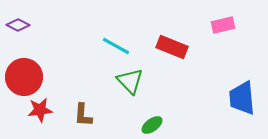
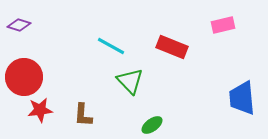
purple diamond: moved 1 px right; rotated 10 degrees counterclockwise
cyan line: moved 5 px left
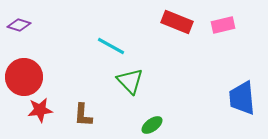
red rectangle: moved 5 px right, 25 px up
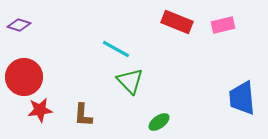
cyan line: moved 5 px right, 3 px down
green ellipse: moved 7 px right, 3 px up
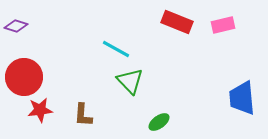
purple diamond: moved 3 px left, 1 px down
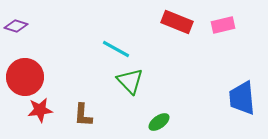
red circle: moved 1 px right
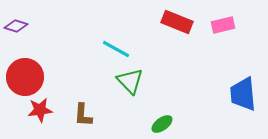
blue trapezoid: moved 1 px right, 4 px up
green ellipse: moved 3 px right, 2 px down
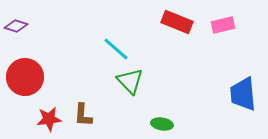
cyan line: rotated 12 degrees clockwise
red star: moved 9 px right, 9 px down
green ellipse: rotated 45 degrees clockwise
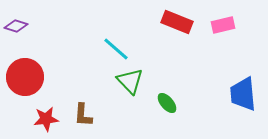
red star: moved 3 px left
green ellipse: moved 5 px right, 21 px up; rotated 40 degrees clockwise
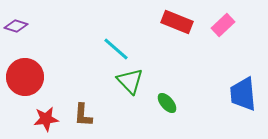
pink rectangle: rotated 30 degrees counterclockwise
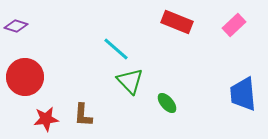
pink rectangle: moved 11 px right
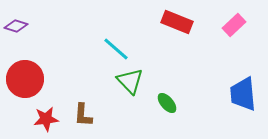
red circle: moved 2 px down
